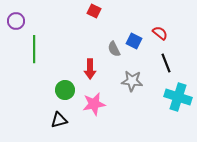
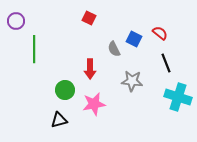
red square: moved 5 px left, 7 px down
blue square: moved 2 px up
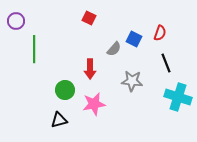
red semicircle: rotated 70 degrees clockwise
gray semicircle: rotated 112 degrees counterclockwise
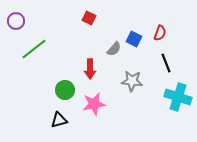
green line: rotated 52 degrees clockwise
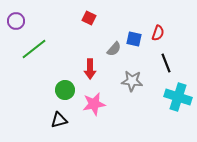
red semicircle: moved 2 px left
blue square: rotated 14 degrees counterclockwise
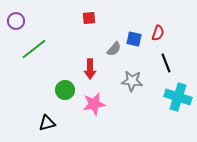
red square: rotated 32 degrees counterclockwise
black triangle: moved 12 px left, 3 px down
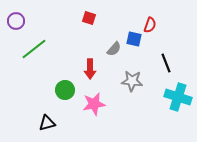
red square: rotated 24 degrees clockwise
red semicircle: moved 8 px left, 8 px up
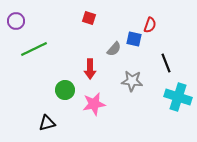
green line: rotated 12 degrees clockwise
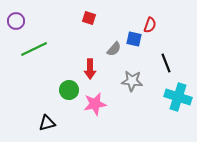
green circle: moved 4 px right
pink star: moved 1 px right
